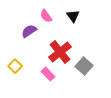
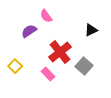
black triangle: moved 18 px right, 14 px down; rotated 40 degrees clockwise
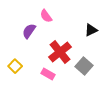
purple semicircle: rotated 21 degrees counterclockwise
pink rectangle: rotated 16 degrees counterclockwise
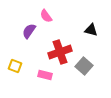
black triangle: rotated 40 degrees clockwise
red cross: rotated 20 degrees clockwise
yellow square: rotated 24 degrees counterclockwise
pink rectangle: moved 3 px left, 1 px down; rotated 16 degrees counterclockwise
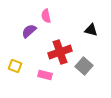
pink semicircle: rotated 24 degrees clockwise
purple semicircle: rotated 14 degrees clockwise
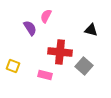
pink semicircle: rotated 40 degrees clockwise
purple semicircle: moved 1 px right, 3 px up; rotated 98 degrees clockwise
red cross: rotated 25 degrees clockwise
yellow square: moved 2 px left
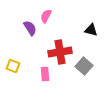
red cross: rotated 15 degrees counterclockwise
pink rectangle: moved 1 px up; rotated 72 degrees clockwise
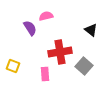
pink semicircle: rotated 48 degrees clockwise
black triangle: rotated 24 degrees clockwise
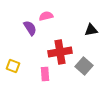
black triangle: rotated 48 degrees counterclockwise
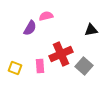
purple semicircle: rotated 63 degrees clockwise
red cross: moved 1 px right, 2 px down; rotated 15 degrees counterclockwise
yellow square: moved 2 px right, 2 px down
pink rectangle: moved 5 px left, 8 px up
